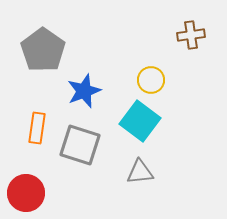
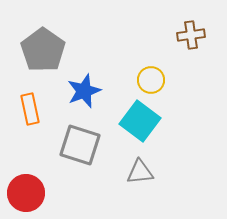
orange rectangle: moved 7 px left, 19 px up; rotated 20 degrees counterclockwise
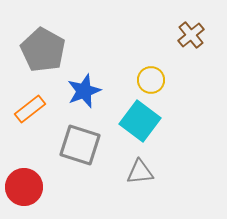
brown cross: rotated 32 degrees counterclockwise
gray pentagon: rotated 6 degrees counterclockwise
orange rectangle: rotated 64 degrees clockwise
red circle: moved 2 px left, 6 px up
